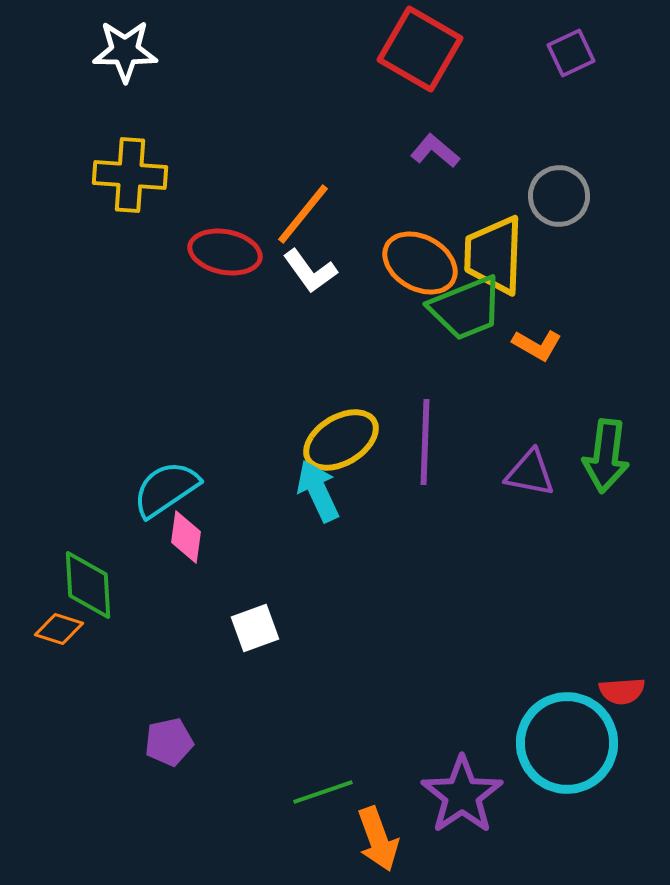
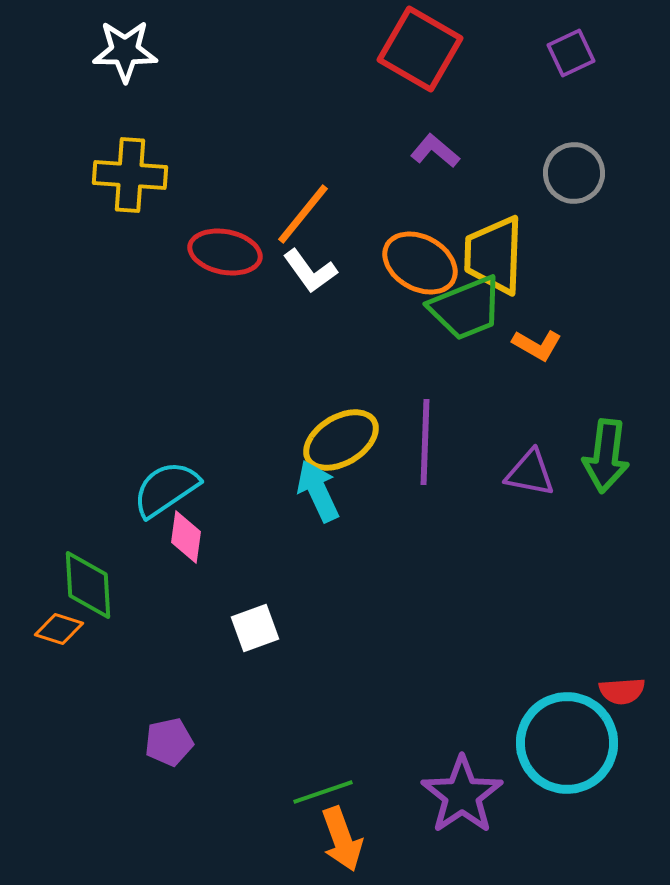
gray circle: moved 15 px right, 23 px up
orange arrow: moved 36 px left
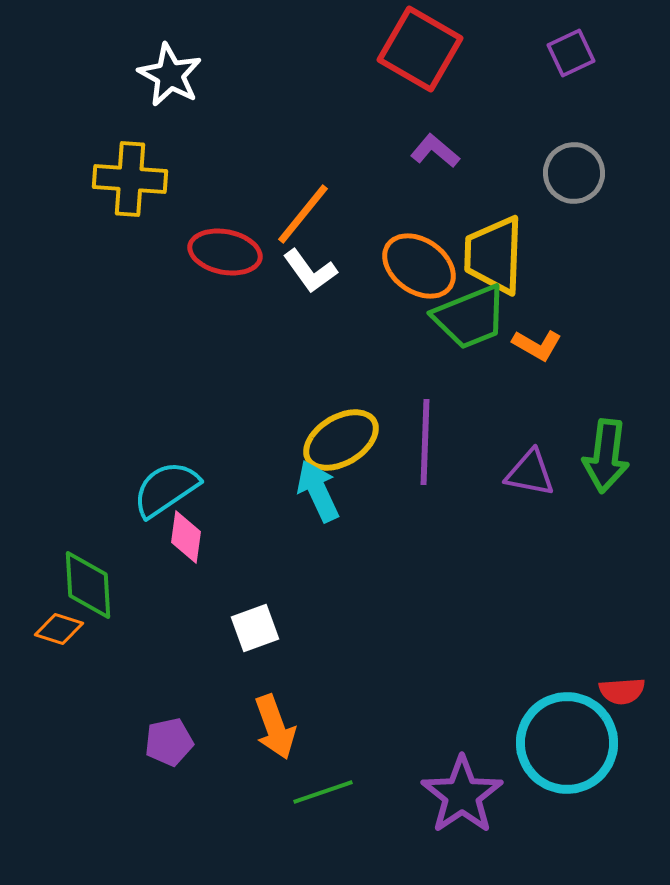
white star: moved 45 px right, 24 px down; rotated 28 degrees clockwise
yellow cross: moved 4 px down
orange ellipse: moved 1 px left, 3 px down; rotated 6 degrees clockwise
green trapezoid: moved 4 px right, 9 px down
orange arrow: moved 67 px left, 112 px up
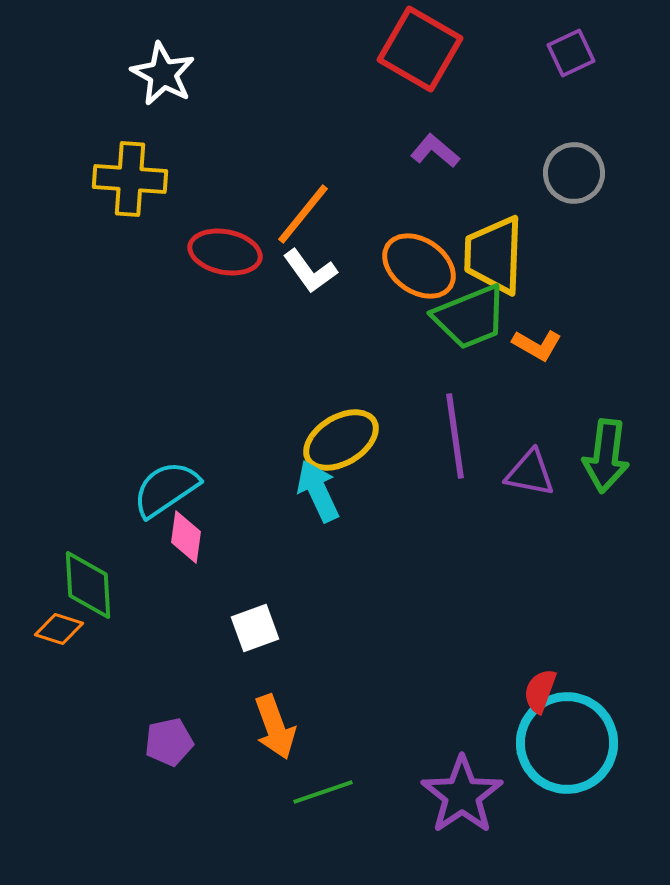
white star: moved 7 px left, 1 px up
purple line: moved 30 px right, 6 px up; rotated 10 degrees counterclockwise
red semicircle: moved 82 px left; rotated 114 degrees clockwise
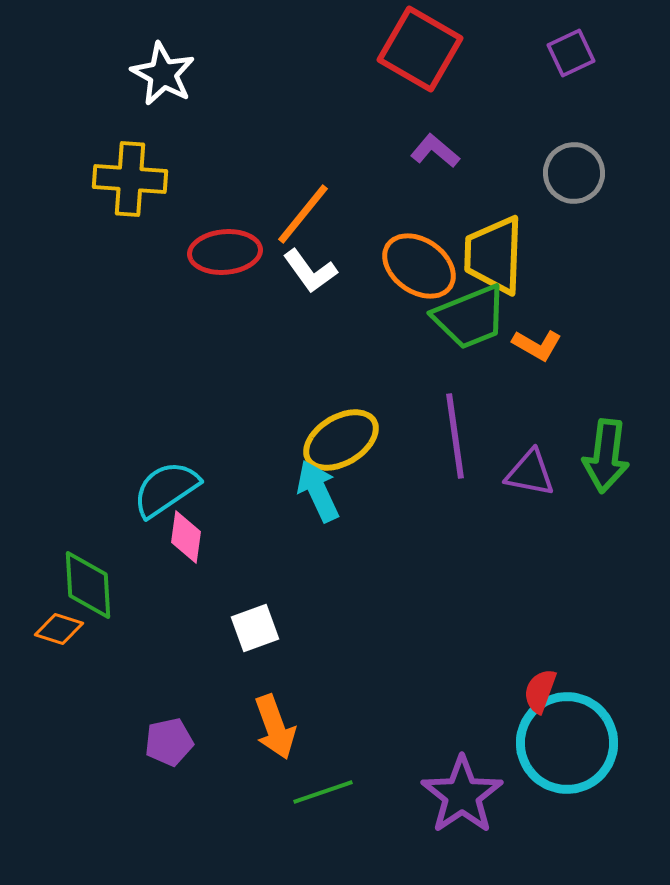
red ellipse: rotated 16 degrees counterclockwise
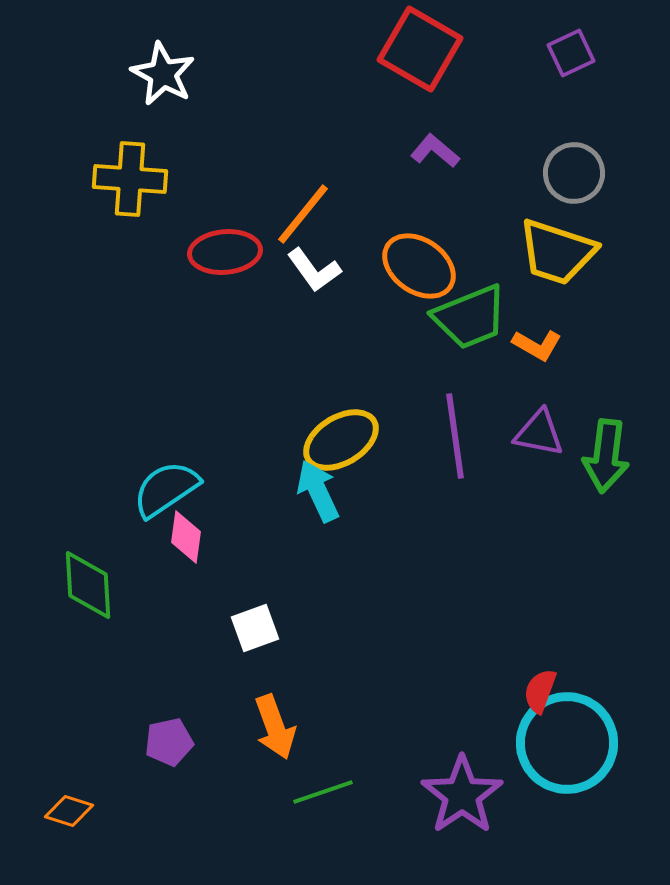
yellow trapezoid: moved 63 px right, 3 px up; rotated 74 degrees counterclockwise
white L-shape: moved 4 px right, 1 px up
purple triangle: moved 9 px right, 40 px up
orange diamond: moved 10 px right, 182 px down
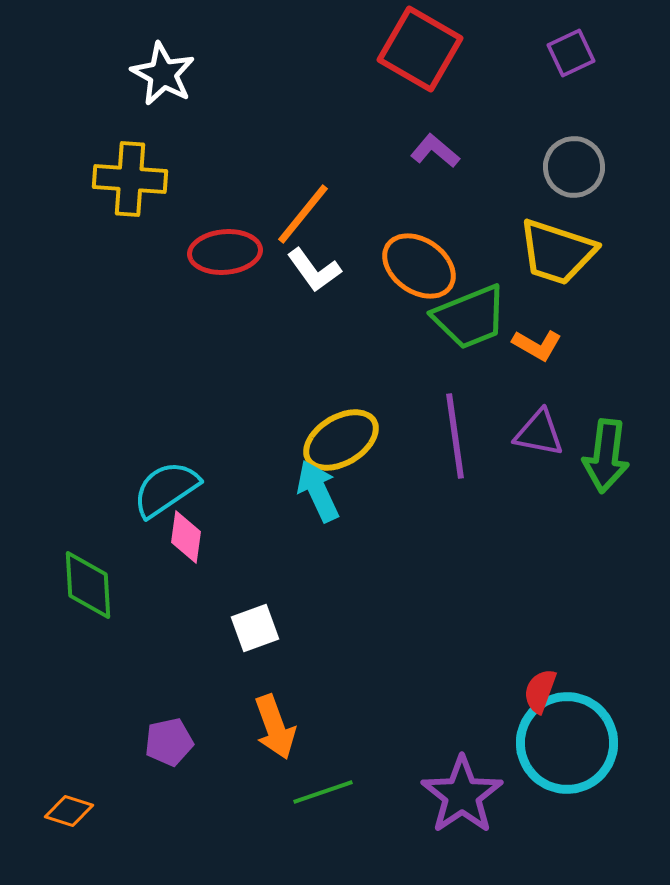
gray circle: moved 6 px up
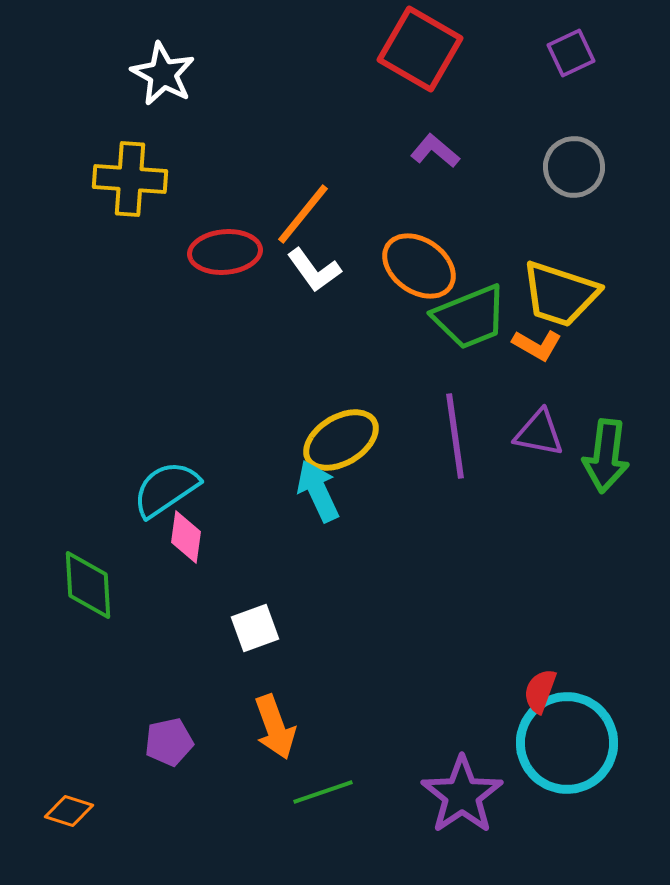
yellow trapezoid: moved 3 px right, 42 px down
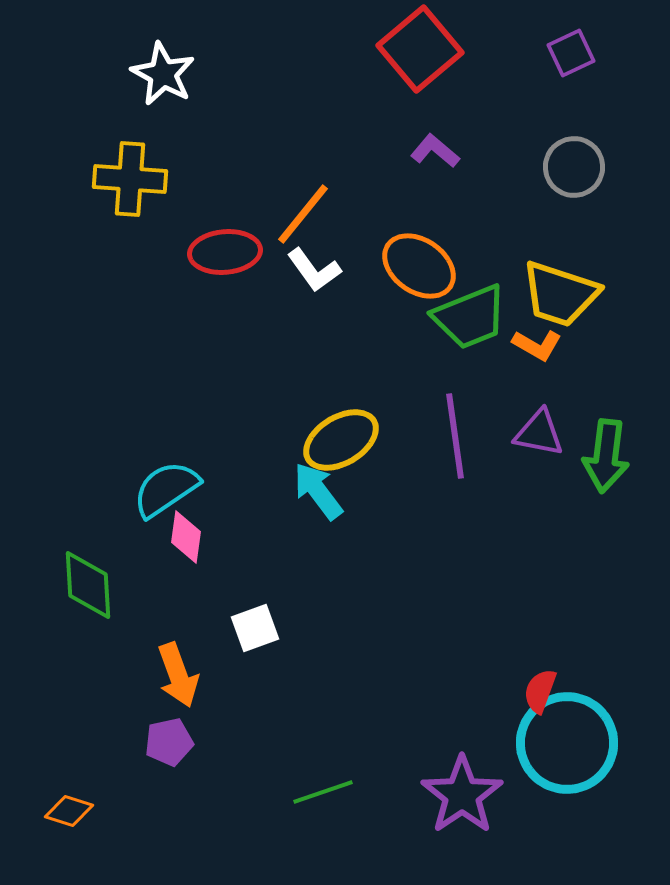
red square: rotated 20 degrees clockwise
cyan arrow: rotated 12 degrees counterclockwise
orange arrow: moved 97 px left, 52 px up
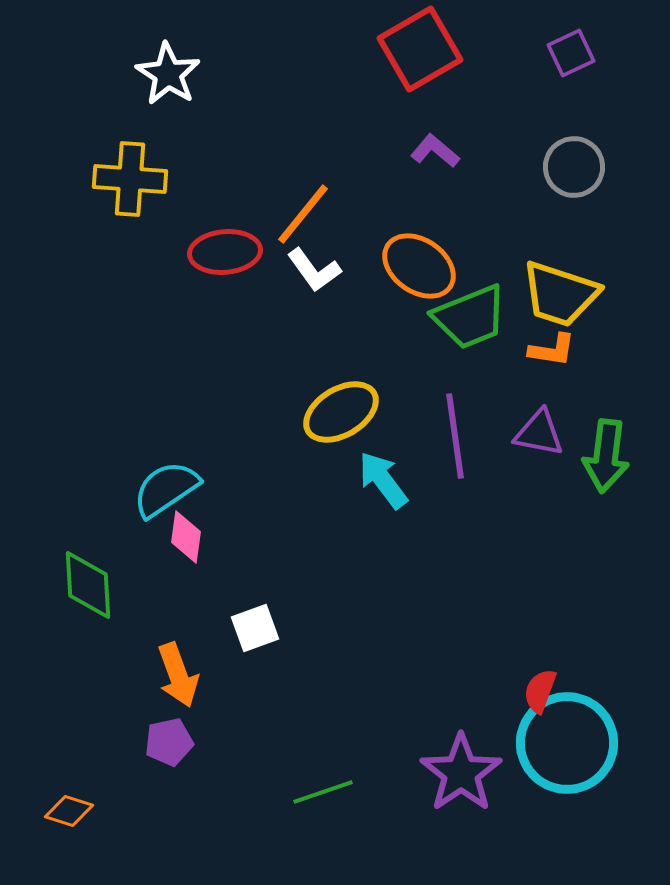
red square: rotated 10 degrees clockwise
white star: moved 5 px right; rotated 4 degrees clockwise
orange L-shape: moved 15 px right, 5 px down; rotated 21 degrees counterclockwise
yellow ellipse: moved 28 px up
cyan arrow: moved 65 px right, 11 px up
purple star: moved 1 px left, 22 px up
